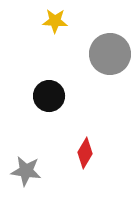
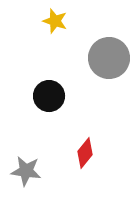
yellow star: rotated 15 degrees clockwise
gray circle: moved 1 px left, 4 px down
red diamond: rotated 8 degrees clockwise
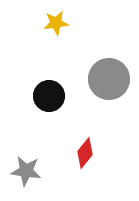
yellow star: moved 1 px right, 2 px down; rotated 25 degrees counterclockwise
gray circle: moved 21 px down
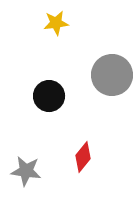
gray circle: moved 3 px right, 4 px up
red diamond: moved 2 px left, 4 px down
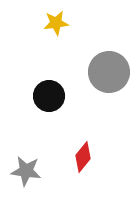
gray circle: moved 3 px left, 3 px up
